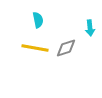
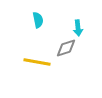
cyan arrow: moved 12 px left
yellow line: moved 2 px right, 14 px down
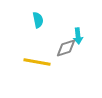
cyan arrow: moved 8 px down
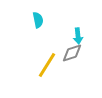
gray diamond: moved 6 px right, 5 px down
yellow line: moved 10 px right, 3 px down; rotated 68 degrees counterclockwise
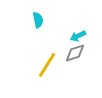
cyan arrow: rotated 70 degrees clockwise
gray diamond: moved 3 px right
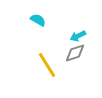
cyan semicircle: rotated 49 degrees counterclockwise
yellow line: rotated 64 degrees counterclockwise
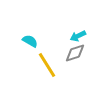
cyan semicircle: moved 8 px left, 21 px down
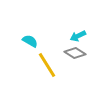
gray diamond: rotated 50 degrees clockwise
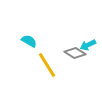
cyan arrow: moved 10 px right, 9 px down
cyan semicircle: moved 1 px left
